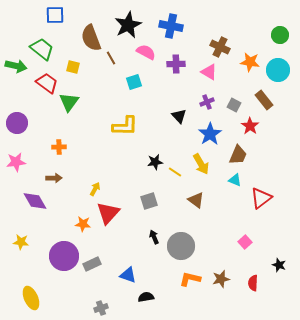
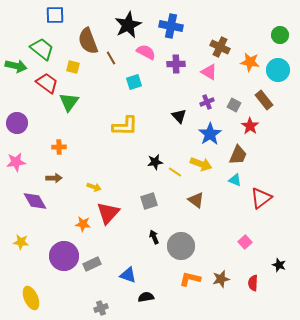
brown semicircle at (91, 38): moved 3 px left, 3 px down
yellow arrow at (201, 164): rotated 40 degrees counterclockwise
yellow arrow at (95, 189): moved 1 px left, 2 px up; rotated 80 degrees clockwise
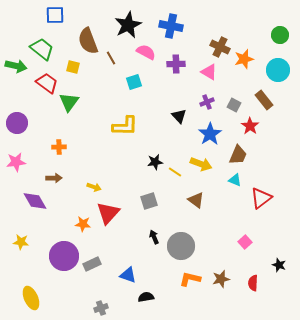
orange star at (250, 62): moved 6 px left, 3 px up; rotated 24 degrees counterclockwise
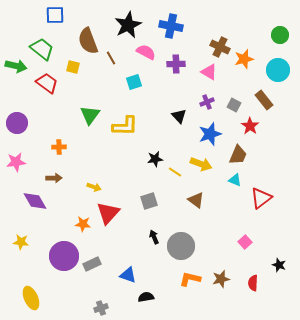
green triangle at (69, 102): moved 21 px right, 13 px down
blue star at (210, 134): rotated 15 degrees clockwise
black star at (155, 162): moved 3 px up
